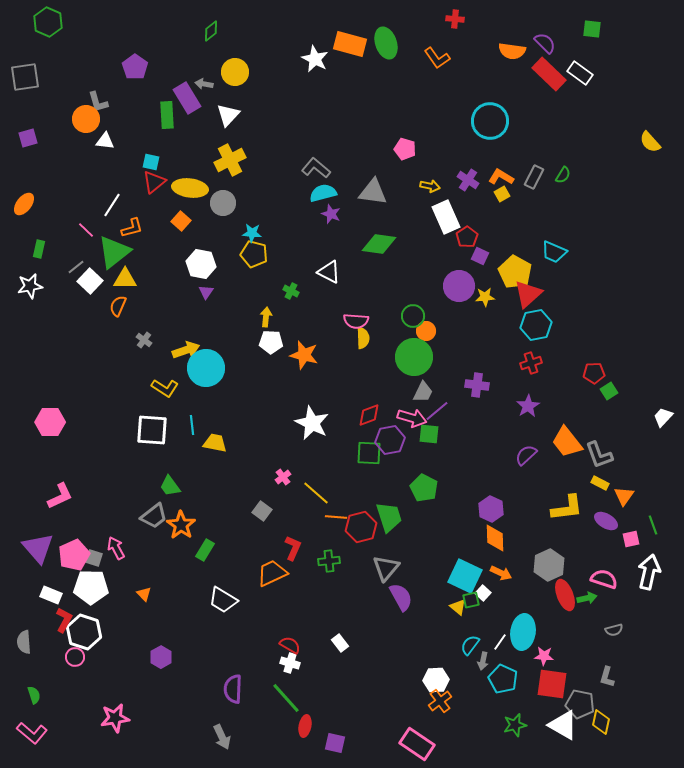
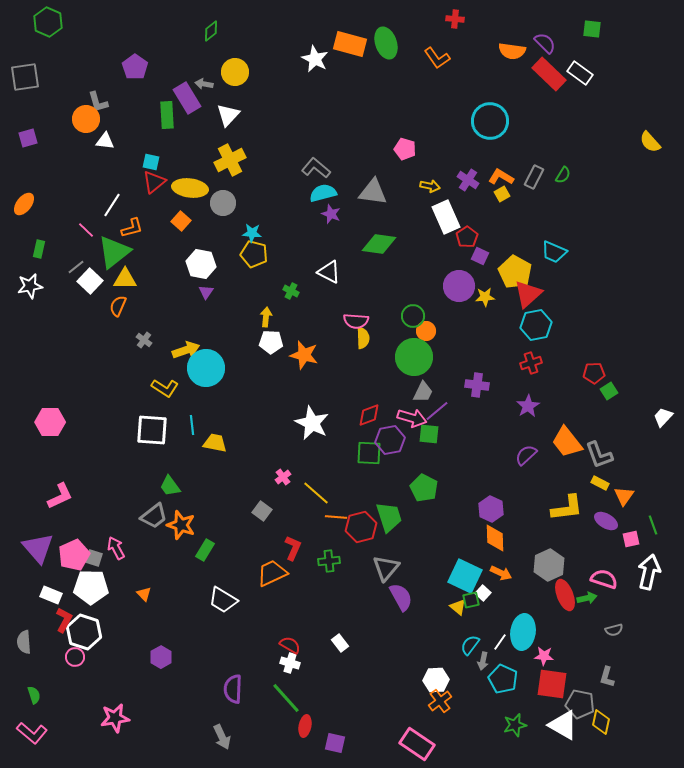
orange star at (181, 525): rotated 16 degrees counterclockwise
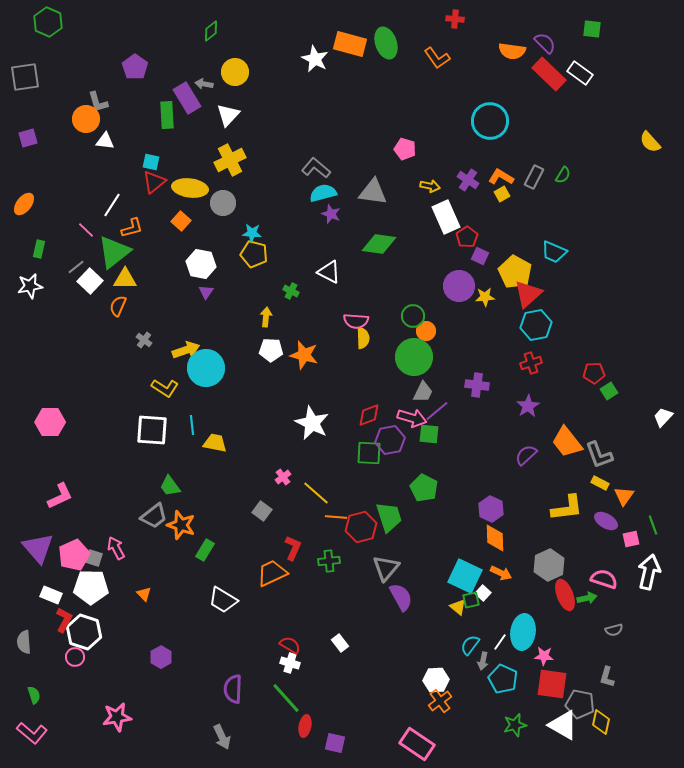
white pentagon at (271, 342): moved 8 px down
pink star at (115, 718): moved 2 px right, 1 px up
